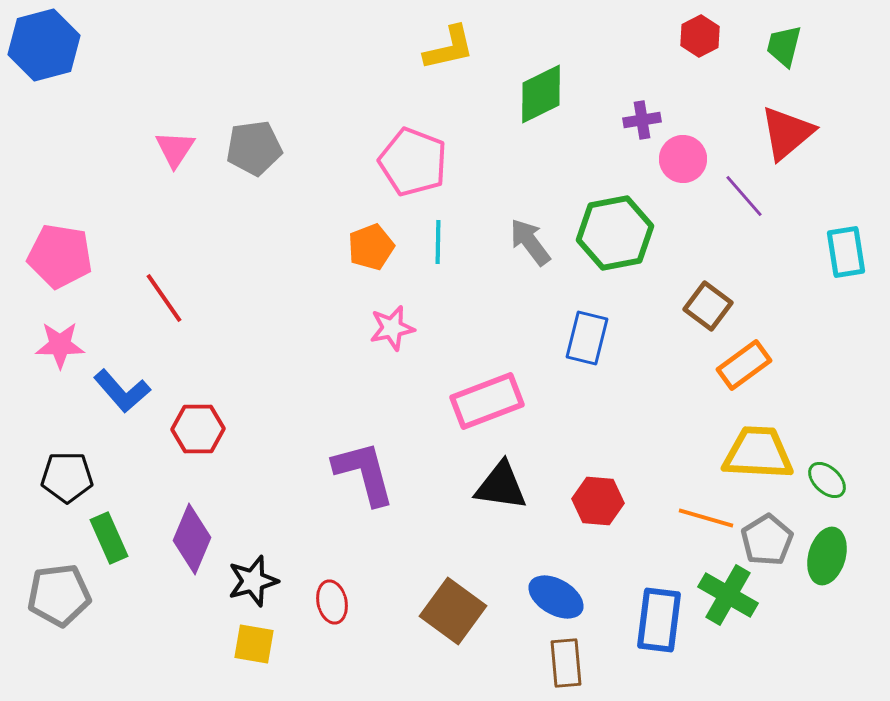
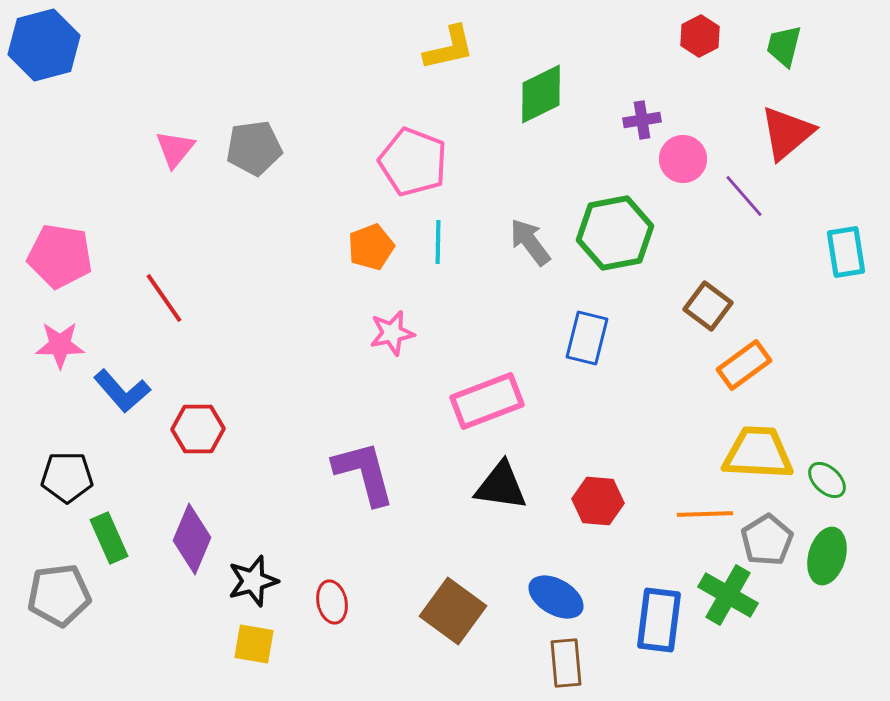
pink triangle at (175, 149): rotated 6 degrees clockwise
pink star at (392, 328): moved 5 px down
orange line at (706, 518): moved 1 px left, 4 px up; rotated 18 degrees counterclockwise
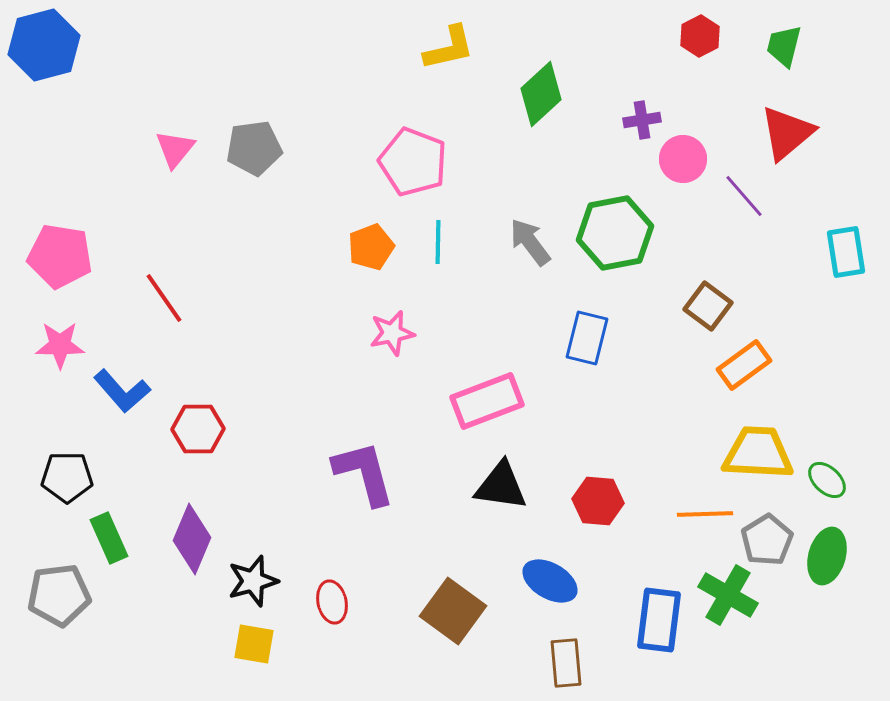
green diamond at (541, 94): rotated 16 degrees counterclockwise
blue ellipse at (556, 597): moved 6 px left, 16 px up
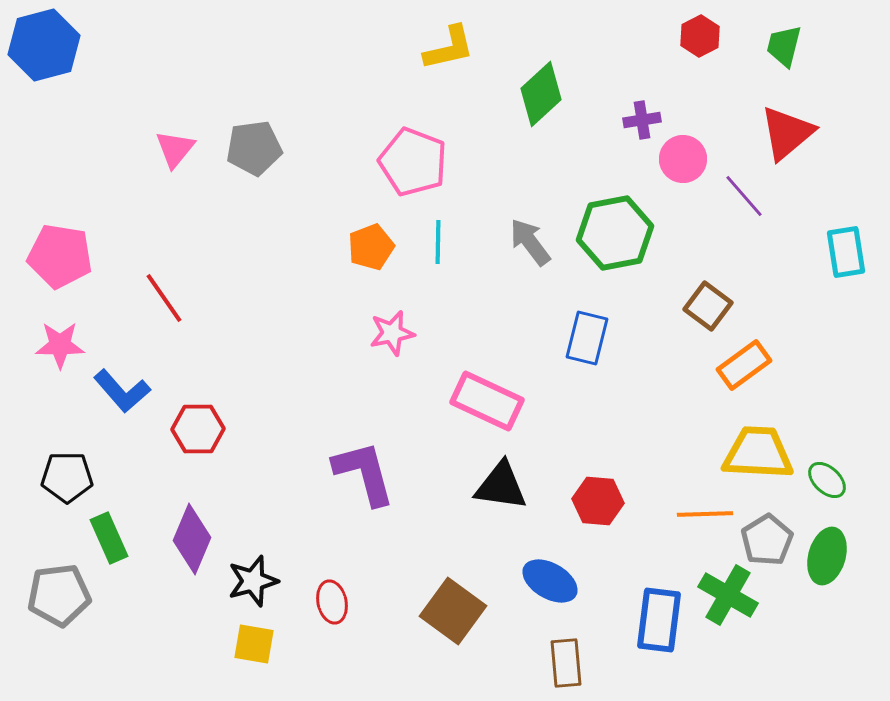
pink rectangle at (487, 401): rotated 46 degrees clockwise
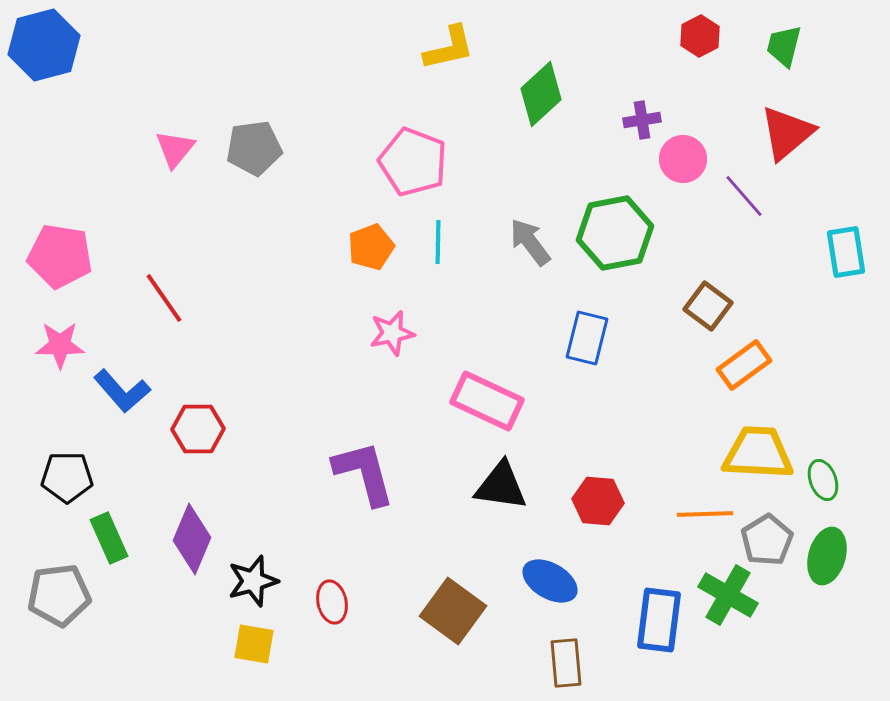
green ellipse at (827, 480): moved 4 px left; rotated 27 degrees clockwise
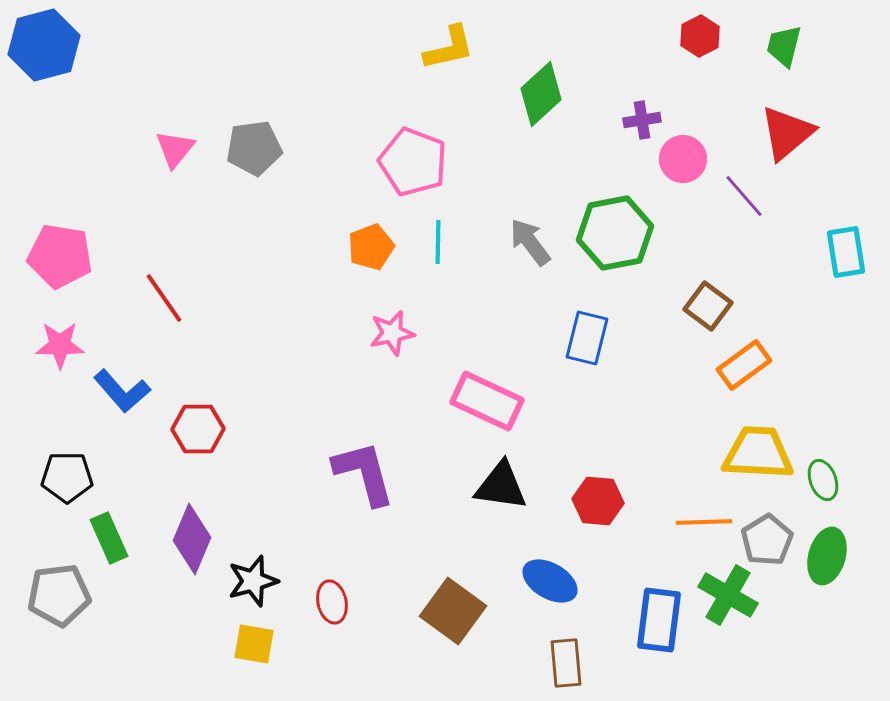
orange line at (705, 514): moved 1 px left, 8 px down
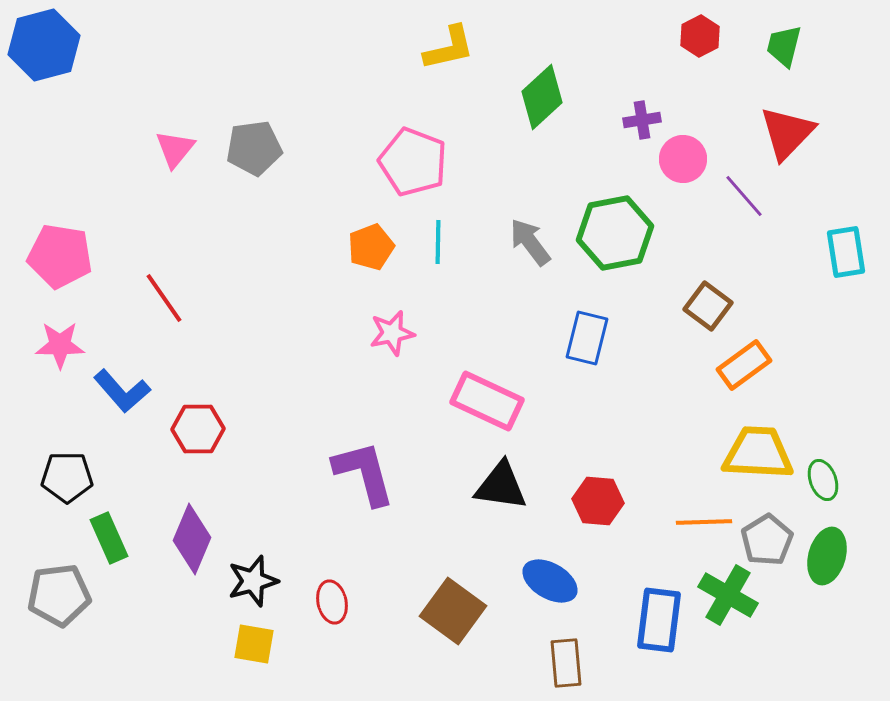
green diamond at (541, 94): moved 1 px right, 3 px down
red triangle at (787, 133): rotated 6 degrees counterclockwise
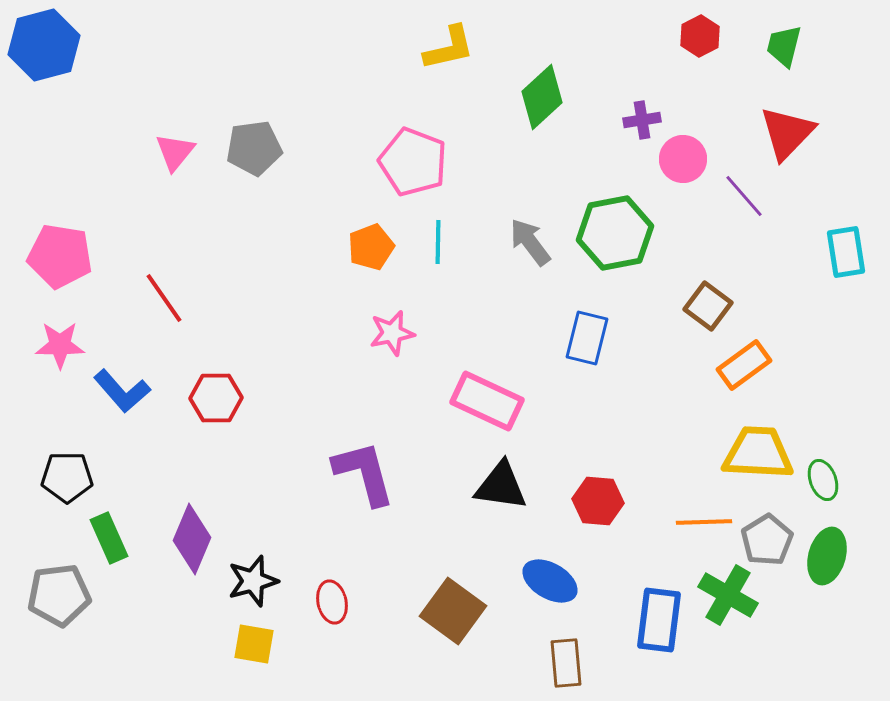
pink triangle at (175, 149): moved 3 px down
red hexagon at (198, 429): moved 18 px right, 31 px up
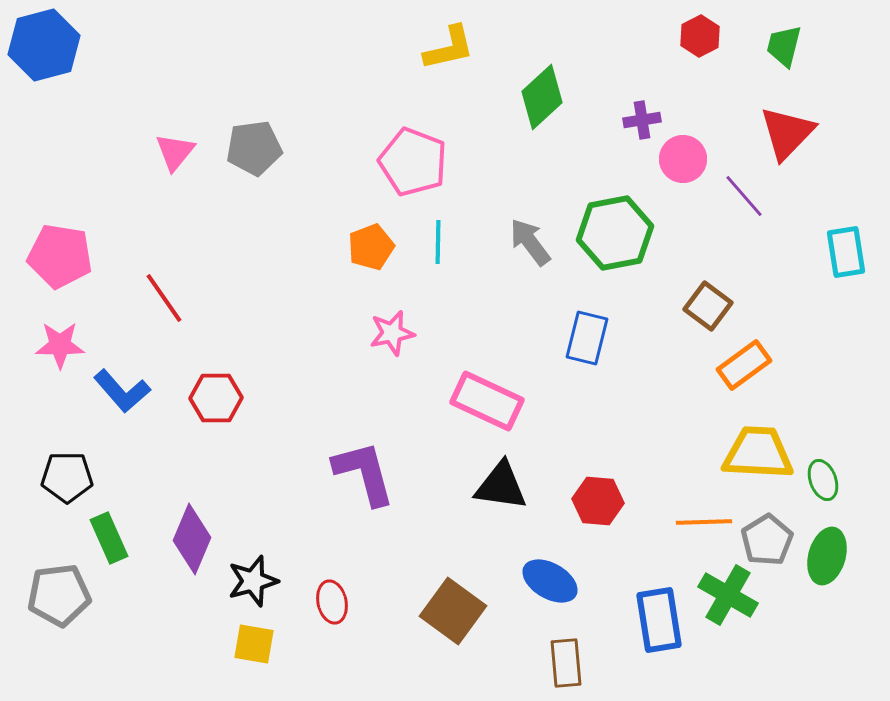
blue rectangle at (659, 620): rotated 16 degrees counterclockwise
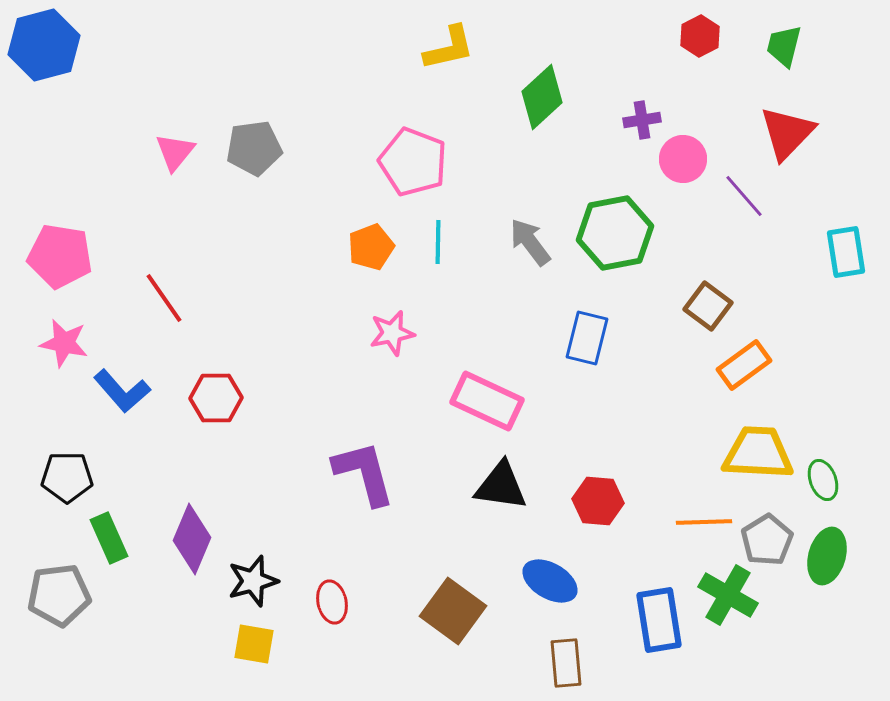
pink star at (60, 345): moved 4 px right, 2 px up; rotated 12 degrees clockwise
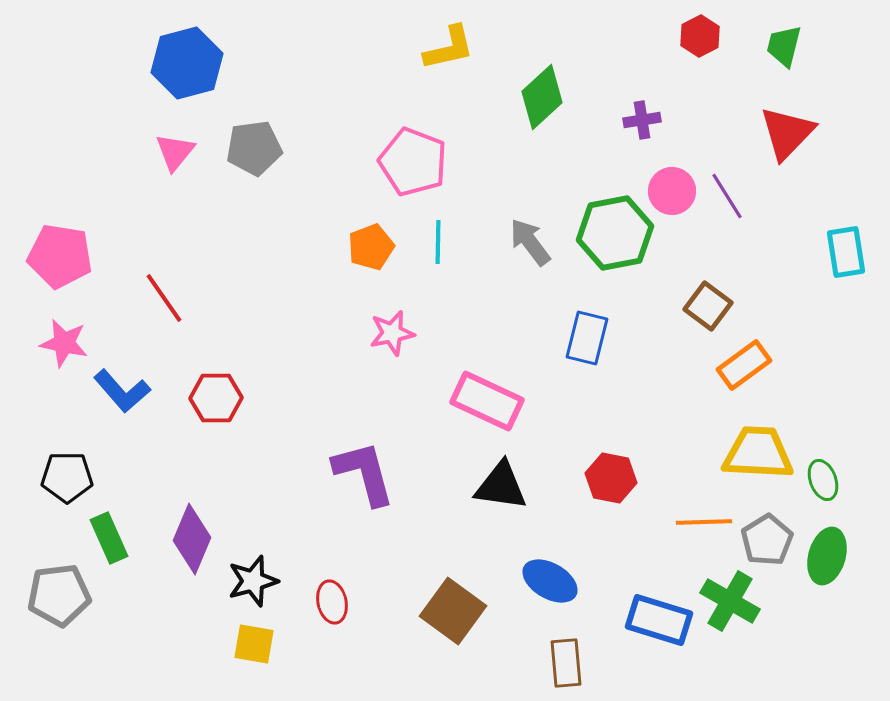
blue hexagon at (44, 45): moved 143 px right, 18 px down
pink circle at (683, 159): moved 11 px left, 32 px down
purple line at (744, 196): moved 17 px left; rotated 9 degrees clockwise
red hexagon at (598, 501): moved 13 px right, 23 px up; rotated 6 degrees clockwise
green cross at (728, 595): moved 2 px right, 6 px down
blue rectangle at (659, 620): rotated 64 degrees counterclockwise
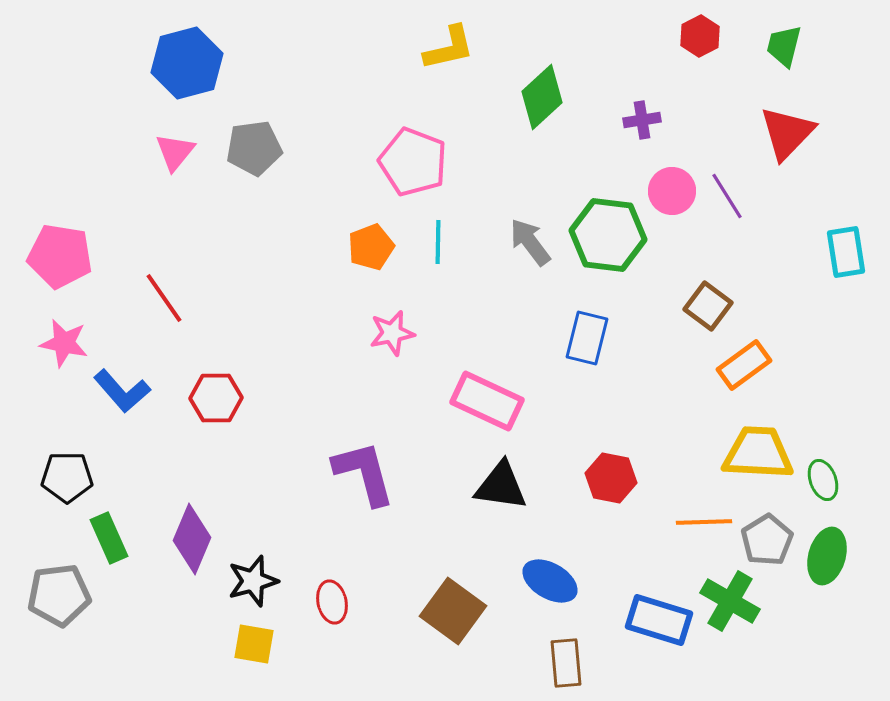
green hexagon at (615, 233): moved 7 px left, 2 px down; rotated 18 degrees clockwise
